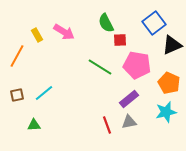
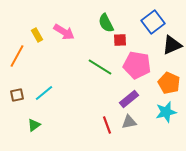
blue square: moved 1 px left, 1 px up
green triangle: rotated 32 degrees counterclockwise
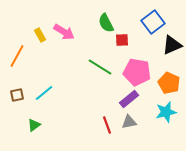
yellow rectangle: moved 3 px right
red square: moved 2 px right
pink pentagon: moved 7 px down
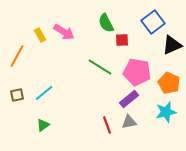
green triangle: moved 9 px right
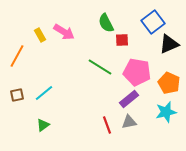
black triangle: moved 3 px left, 1 px up
